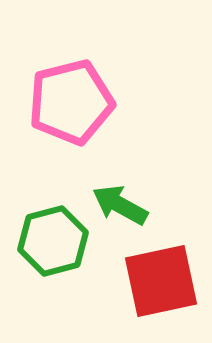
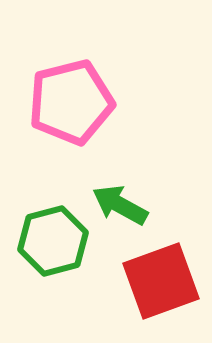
red square: rotated 8 degrees counterclockwise
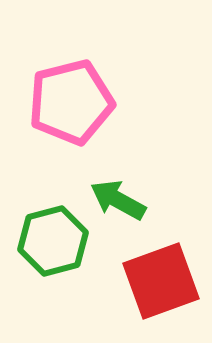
green arrow: moved 2 px left, 5 px up
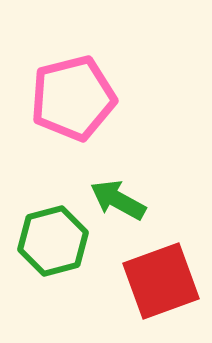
pink pentagon: moved 2 px right, 4 px up
